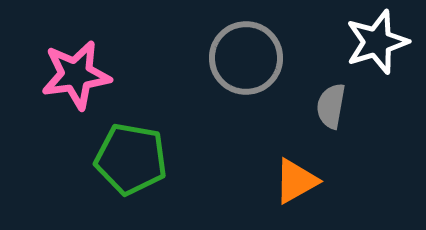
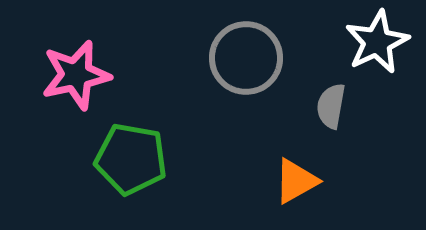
white star: rotated 8 degrees counterclockwise
pink star: rotated 4 degrees counterclockwise
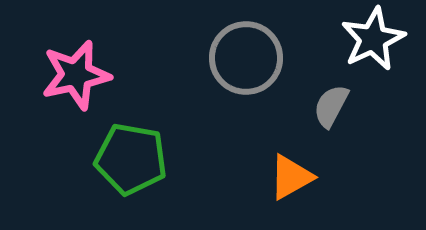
white star: moved 4 px left, 3 px up
gray semicircle: rotated 18 degrees clockwise
orange triangle: moved 5 px left, 4 px up
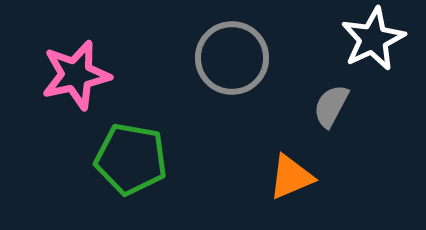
gray circle: moved 14 px left
orange triangle: rotated 6 degrees clockwise
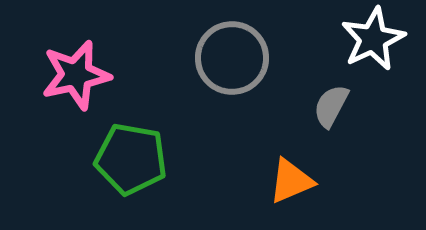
orange triangle: moved 4 px down
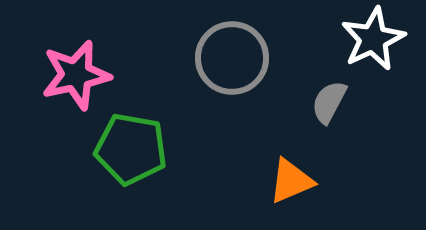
gray semicircle: moved 2 px left, 4 px up
green pentagon: moved 10 px up
